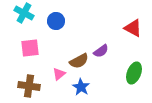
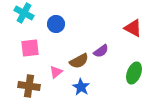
blue circle: moved 3 px down
pink triangle: moved 3 px left, 2 px up
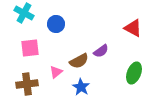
brown cross: moved 2 px left, 2 px up; rotated 15 degrees counterclockwise
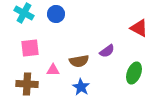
blue circle: moved 10 px up
red triangle: moved 6 px right
purple semicircle: moved 6 px right
brown semicircle: rotated 18 degrees clockwise
pink triangle: moved 3 px left, 2 px up; rotated 40 degrees clockwise
brown cross: rotated 10 degrees clockwise
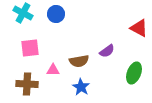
cyan cross: moved 1 px left
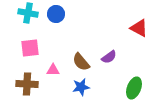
cyan cross: moved 5 px right; rotated 18 degrees counterclockwise
purple semicircle: moved 2 px right, 6 px down
brown semicircle: moved 2 px right, 1 px down; rotated 60 degrees clockwise
green ellipse: moved 15 px down
blue star: rotated 30 degrees clockwise
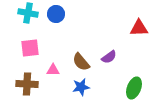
red triangle: rotated 30 degrees counterclockwise
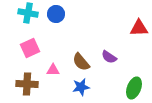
pink square: rotated 18 degrees counterclockwise
purple semicircle: rotated 70 degrees clockwise
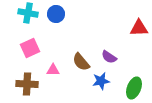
blue star: moved 20 px right, 6 px up
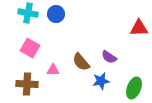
pink square: rotated 36 degrees counterclockwise
